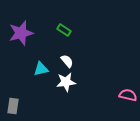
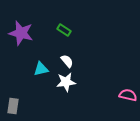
purple star: rotated 30 degrees clockwise
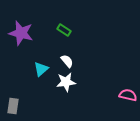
cyan triangle: rotated 28 degrees counterclockwise
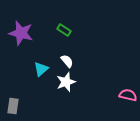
white star: rotated 12 degrees counterclockwise
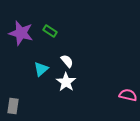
green rectangle: moved 14 px left, 1 px down
white star: rotated 18 degrees counterclockwise
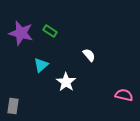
white semicircle: moved 22 px right, 6 px up
cyan triangle: moved 4 px up
pink semicircle: moved 4 px left
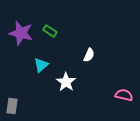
white semicircle: rotated 64 degrees clockwise
gray rectangle: moved 1 px left
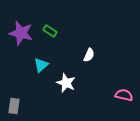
white star: moved 1 px down; rotated 12 degrees counterclockwise
gray rectangle: moved 2 px right
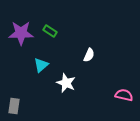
purple star: rotated 15 degrees counterclockwise
